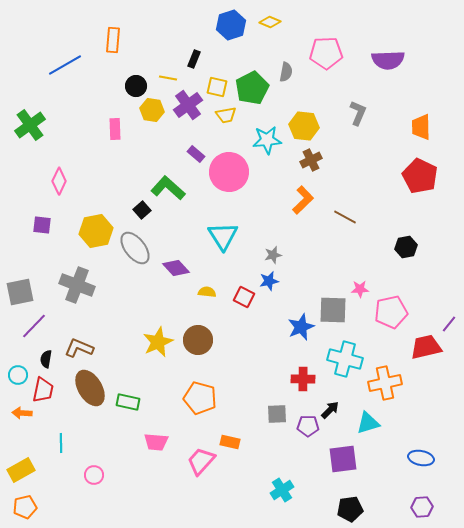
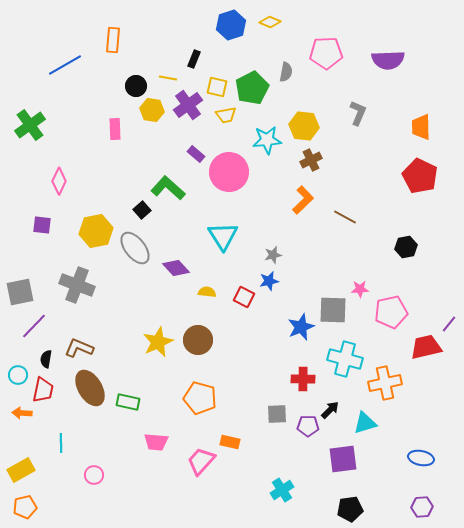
cyan triangle at (368, 423): moved 3 px left
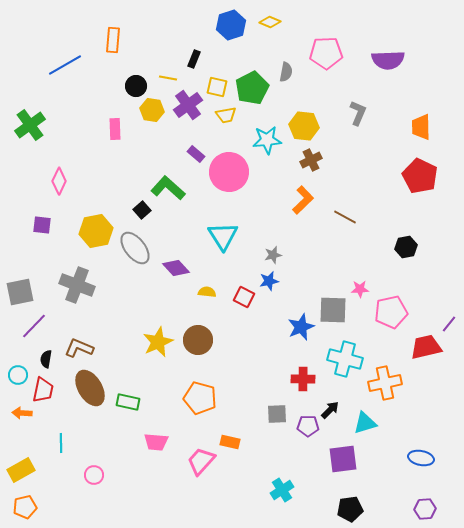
purple hexagon at (422, 507): moved 3 px right, 2 px down
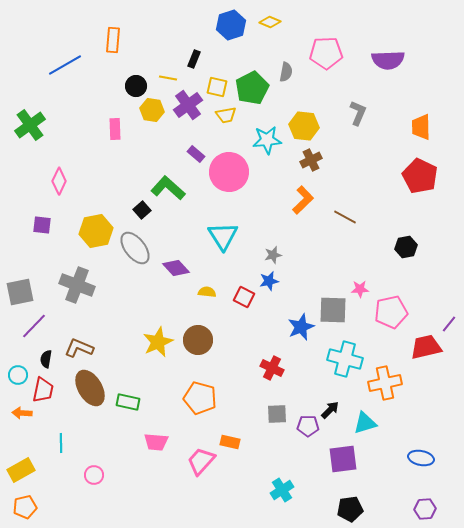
red cross at (303, 379): moved 31 px left, 11 px up; rotated 25 degrees clockwise
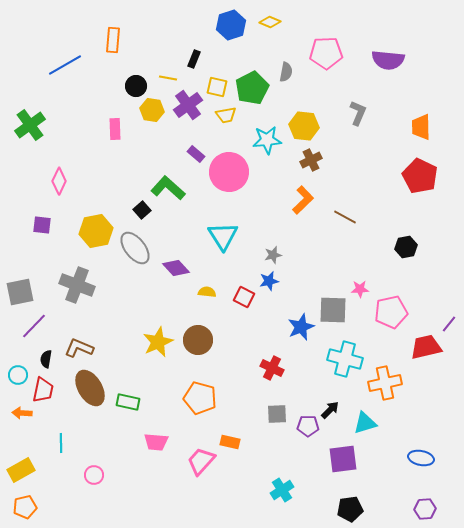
purple semicircle at (388, 60): rotated 8 degrees clockwise
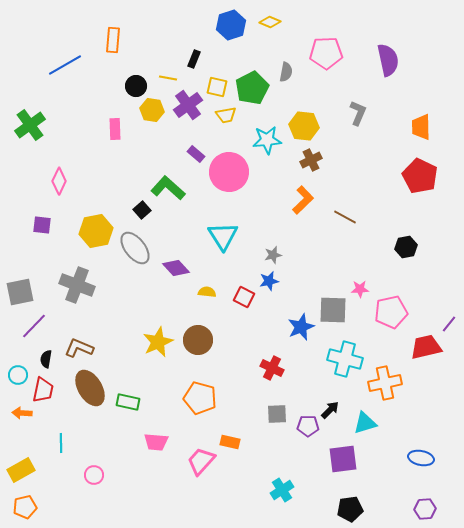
purple semicircle at (388, 60): rotated 108 degrees counterclockwise
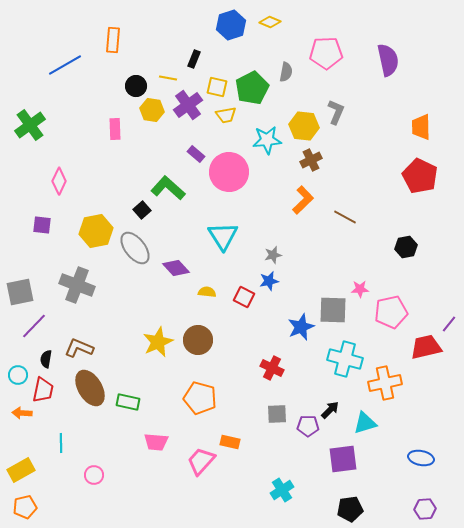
gray L-shape at (358, 113): moved 22 px left, 1 px up
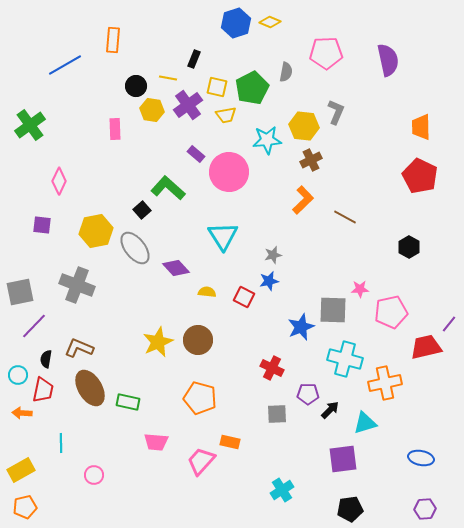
blue hexagon at (231, 25): moved 5 px right, 2 px up
black hexagon at (406, 247): moved 3 px right; rotated 20 degrees counterclockwise
purple pentagon at (308, 426): moved 32 px up
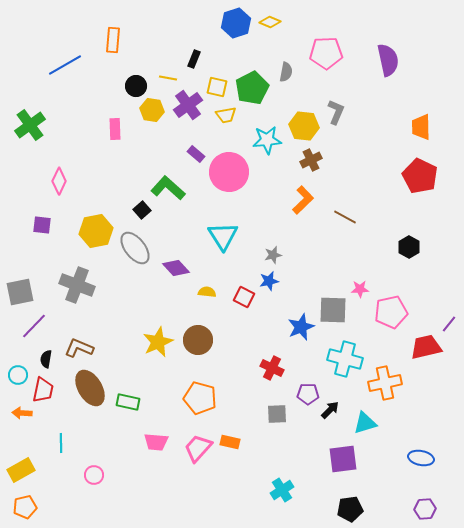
pink trapezoid at (201, 461): moved 3 px left, 13 px up
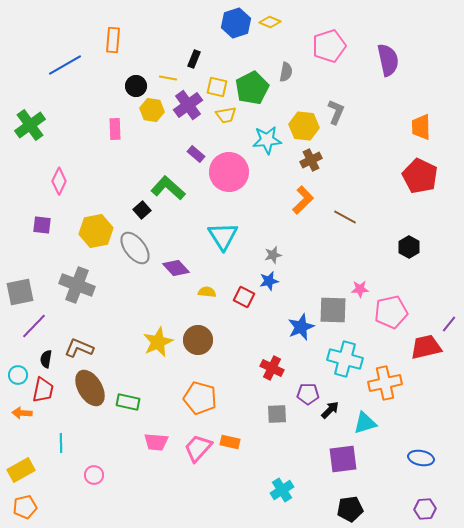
pink pentagon at (326, 53): moved 3 px right, 7 px up; rotated 16 degrees counterclockwise
